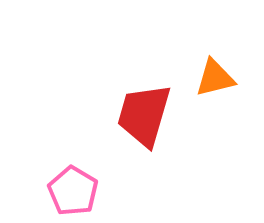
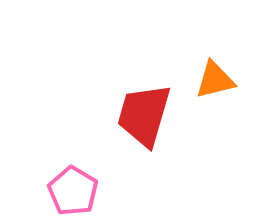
orange triangle: moved 2 px down
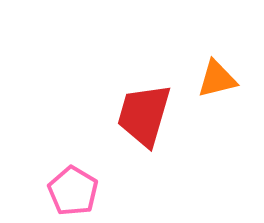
orange triangle: moved 2 px right, 1 px up
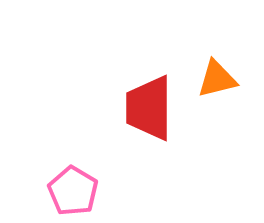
red trapezoid: moved 5 px right, 7 px up; rotated 16 degrees counterclockwise
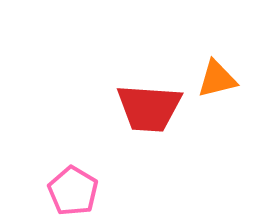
red trapezoid: rotated 86 degrees counterclockwise
